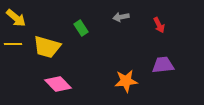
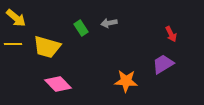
gray arrow: moved 12 px left, 6 px down
red arrow: moved 12 px right, 9 px down
purple trapezoid: moved 1 px up; rotated 25 degrees counterclockwise
orange star: rotated 10 degrees clockwise
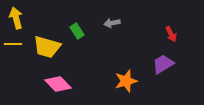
yellow arrow: rotated 145 degrees counterclockwise
gray arrow: moved 3 px right
green rectangle: moved 4 px left, 3 px down
orange star: rotated 20 degrees counterclockwise
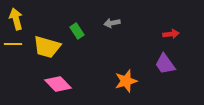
yellow arrow: moved 1 px down
red arrow: rotated 70 degrees counterclockwise
purple trapezoid: moved 2 px right; rotated 95 degrees counterclockwise
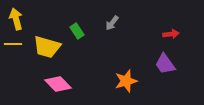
gray arrow: rotated 42 degrees counterclockwise
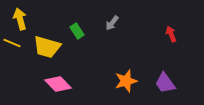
yellow arrow: moved 4 px right
red arrow: rotated 105 degrees counterclockwise
yellow line: moved 1 px left, 1 px up; rotated 24 degrees clockwise
purple trapezoid: moved 19 px down
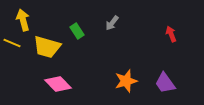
yellow arrow: moved 3 px right, 1 px down
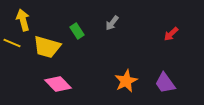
red arrow: rotated 112 degrees counterclockwise
orange star: rotated 10 degrees counterclockwise
